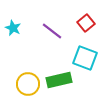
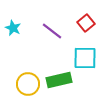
cyan square: rotated 20 degrees counterclockwise
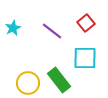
cyan star: rotated 21 degrees clockwise
green rectangle: rotated 65 degrees clockwise
yellow circle: moved 1 px up
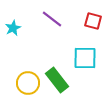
red square: moved 7 px right, 2 px up; rotated 36 degrees counterclockwise
purple line: moved 12 px up
green rectangle: moved 2 px left
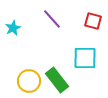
purple line: rotated 10 degrees clockwise
yellow circle: moved 1 px right, 2 px up
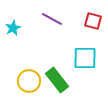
purple line: rotated 20 degrees counterclockwise
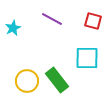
cyan square: moved 2 px right
yellow circle: moved 2 px left
